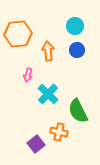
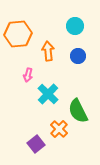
blue circle: moved 1 px right, 6 px down
orange cross: moved 3 px up; rotated 30 degrees clockwise
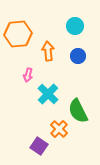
purple square: moved 3 px right, 2 px down; rotated 18 degrees counterclockwise
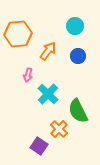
orange arrow: rotated 42 degrees clockwise
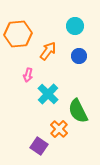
blue circle: moved 1 px right
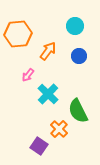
pink arrow: rotated 24 degrees clockwise
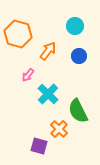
orange hexagon: rotated 20 degrees clockwise
purple square: rotated 18 degrees counterclockwise
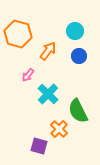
cyan circle: moved 5 px down
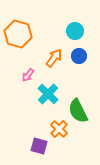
orange arrow: moved 6 px right, 7 px down
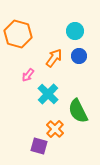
orange cross: moved 4 px left
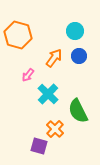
orange hexagon: moved 1 px down
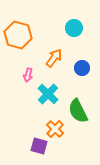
cyan circle: moved 1 px left, 3 px up
blue circle: moved 3 px right, 12 px down
pink arrow: rotated 24 degrees counterclockwise
